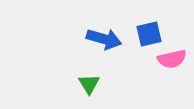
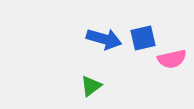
blue square: moved 6 px left, 4 px down
green triangle: moved 2 px right, 2 px down; rotated 25 degrees clockwise
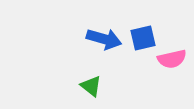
green triangle: rotated 45 degrees counterclockwise
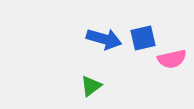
green triangle: rotated 45 degrees clockwise
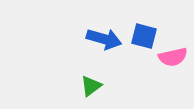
blue square: moved 1 px right, 2 px up; rotated 28 degrees clockwise
pink semicircle: moved 1 px right, 2 px up
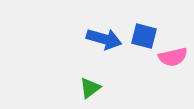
green triangle: moved 1 px left, 2 px down
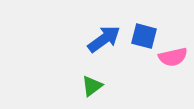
blue arrow: rotated 52 degrees counterclockwise
green triangle: moved 2 px right, 2 px up
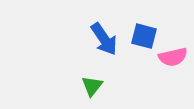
blue arrow: rotated 92 degrees clockwise
green triangle: rotated 15 degrees counterclockwise
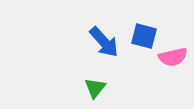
blue arrow: moved 3 px down; rotated 8 degrees counterclockwise
green triangle: moved 3 px right, 2 px down
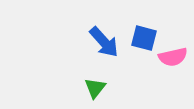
blue square: moved 2 px down
